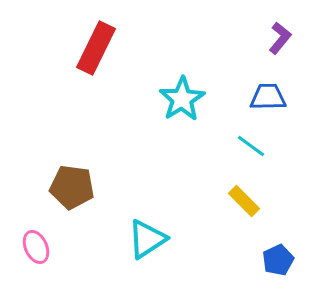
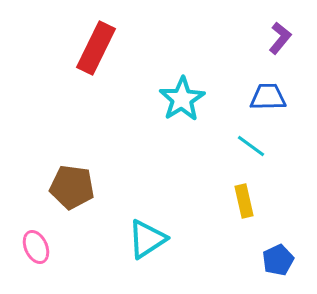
yellow rectangle: rotated 32 degrees clockwise
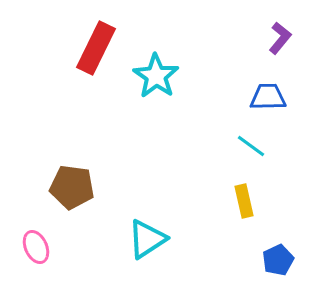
cyan star: moved 26 px left, 23 px up; rotated 6 degrees counterclockwise
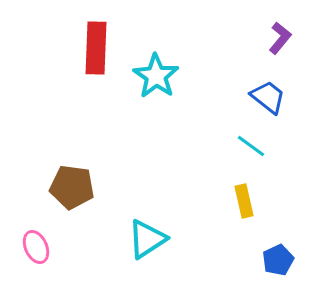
red rectangle: rotated 24 degrees counterclockwise
blue trapezoid: rotated 39 degrees clockwise
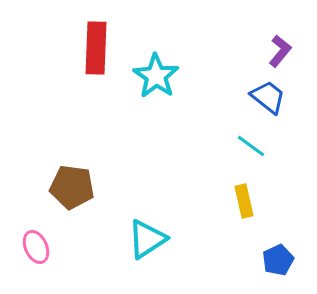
purple L-shape: moved 13 px down
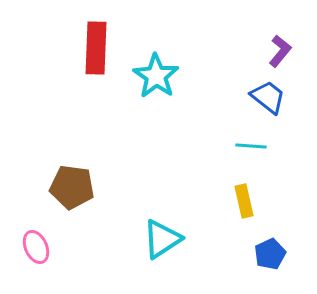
cyan line: rotated 32 degrees counterclockwise
cyan triangle: moved 15 px right
blue pentagon: moved 8 px left, 6 px up
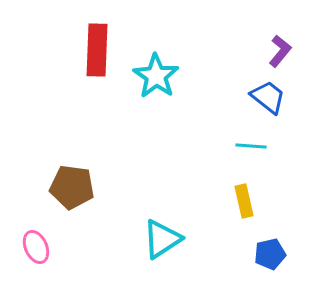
red rectangle: moved 1 px right, 2 px down
blue pentagon: rotated 12 degrees clockwise
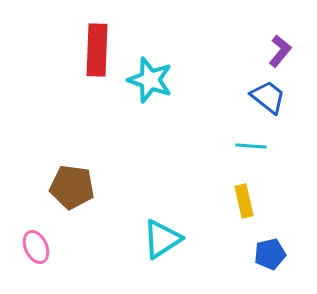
cyan star: moved 6 px left, 4 px down; rotated 15 degrees counterclockwise
